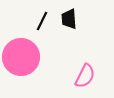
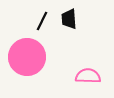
pink circle: moved 6 px right
pink semicircle: moved 3 px right; rotated 115 degrees counterclockwise
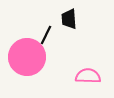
black line: moved 4 px right, 14 px down
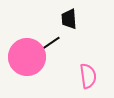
black line: moved 5 px right, 8 px down; rotated 30 degrees clockwise
pink semicircle: rotated 80 degrees clockwise
